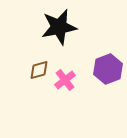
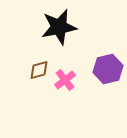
purple hexagon: rotated 8 degrees clockwise
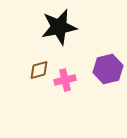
pink cross: rotated 25 degrees clockwise
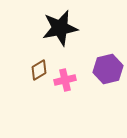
black star: moved 1 px right, 1 px down
brown diamond: rotated 15 degrees counterclockwise
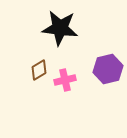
black star: rotated 18 degrees clockwise
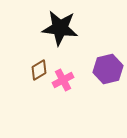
pink cross: moved 2 px left; rotated 15 degrees counterclockwise
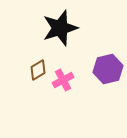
black star: rotated 24 degrees counterclockwise
brown diamond: moved 1 px left
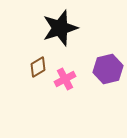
brown diamond: moved 3 px up
pink cross: moved 2 px right, 1 px up
